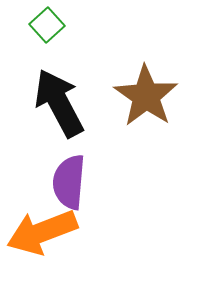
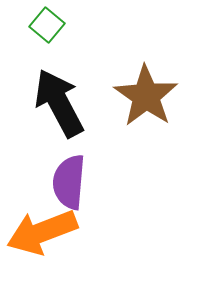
green square: rotated 8 degrees counterclockwise
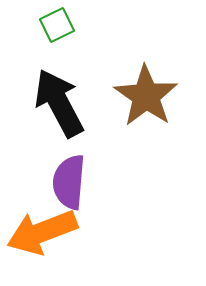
green square: moved 10 px right; rotated 24 degrees clockwise
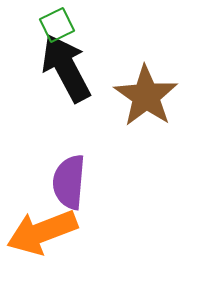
black arrow: moved 7 px right, 35 px up
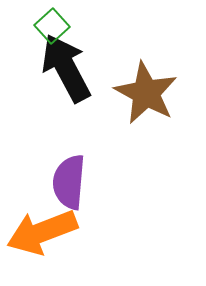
green square: moved 5 px left, 1 px down; rotated 16 degrees counterclockwise
brown star: moved 3 px up; rotated 6 degrees counterclockwise
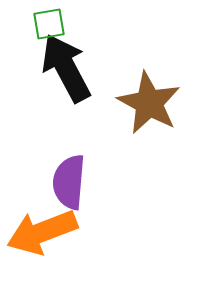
green square: moved 3 px left, 2 px up; rotated 32 degrees clockwise
brown star: moved 3 px right, 10 px down
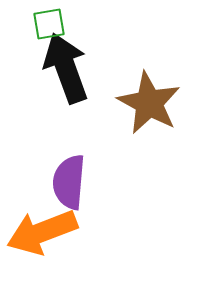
black arrow: rotated 8 degrees clockwise
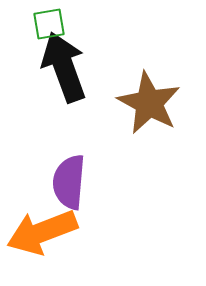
black arrow: moved 2 px left, 1 px up
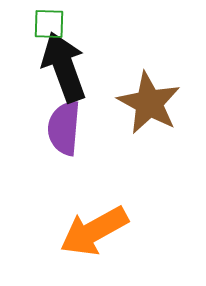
green square: rotated 12 degrees clockwise
purple semicircle: moved 5 px left, 54 px up
orange arrow: moved 52 px right, 1 px up; rotated 8 degrees counterclockwise
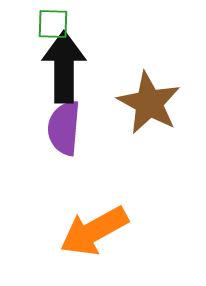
green square: moved 4 px right
black arrow: rotated 20 degrees clockwise
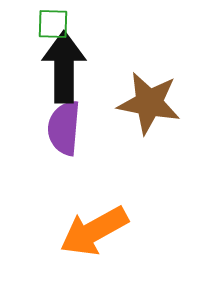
brown star: rotated 18 degrees counterclockwise
